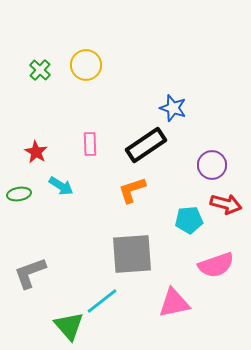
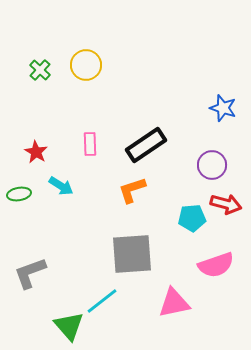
blue star: moved 50 px right
cyan pentagon: moved 3 px right, 2 px up
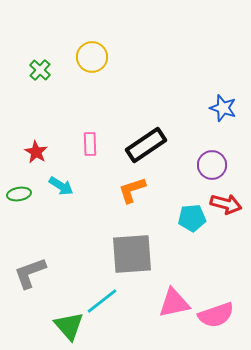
yellow circle: moved 6 px right, 8 px up
pink semicircle: moved 50 px down
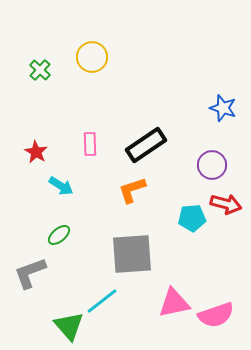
green ellipse: moved 40 px right, 41 px down; rotated 30 degrees counterclockwise
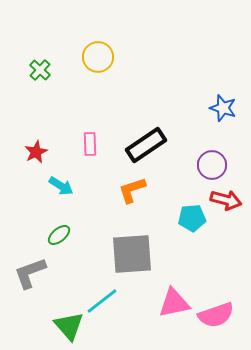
yellow circle: moved 6 px right
red star: rotated 15 degrees clockwise
red arrow: moved 4 px up
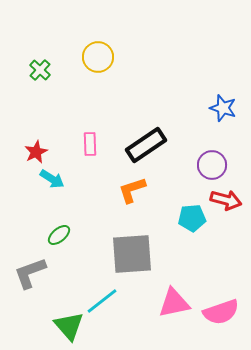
cyan arrow: moved 9 px left, 7 px up
pink semicircle: moved 5 px right, 3 px up
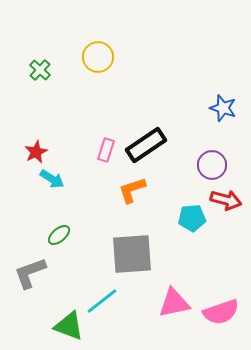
pink rectangle: moved 16 px right, 6 px down; rotated 20 degrees clockwise
green triangle: rotated 28 degrees counterclockwise
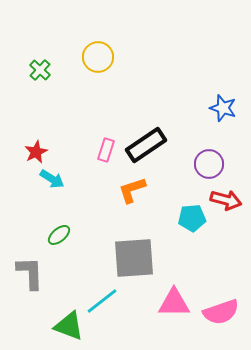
purple circle: moved 3 px left, 1 px up
gray square: moved 2 px right, 4 px down
gray L-shape: rotated 108 degrees clockwise
pink triangle: rotated 12 degrees clockwise
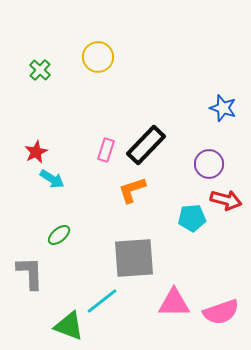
black rectangle: rotated 12 degrees counterclockwise
